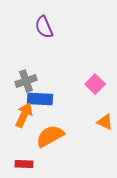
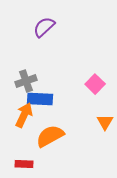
purple semicircle: rotated 70 degrees clockwise
orange triangle: rotated 36 degrees clockwise
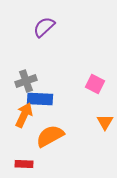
pink square: rotated 18 degrees counterclockwise
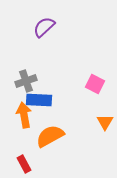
blue rectangle: moved 1 px left, 1 px down
orange arrow: rotated 35 degrees counterclockwise
red rectangle: rotated 60 degrees clockwise
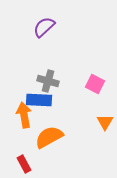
gray cross: moved 22 px right; rotated 35 degrees clockwise
orange semicircle: moved 1 px left, 1 px down
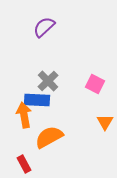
gray cross: rotated 30 degrees clockwise
blue rectangle: moved 2 px left
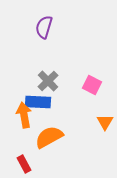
purple semicircle: rotated 30 degrees counterclockwise
pink square: moved 3 px left, 1 px down
blue rectangle: moved 1 px right, 2 px down
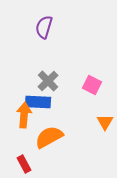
orange arrow: rotated 15 degrees clockwise
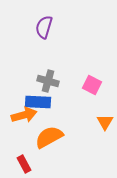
gray cross: rotated 30 degrees counterclockwise
orange arrow: rotated 70 degrees clockwise
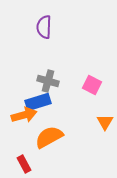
purple semicircle: rotated 15 degrees counterclockwise
blue rectangle: rotated 20 degrees counterclockwise
